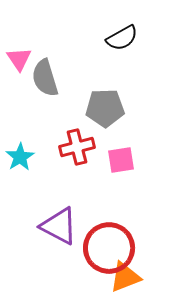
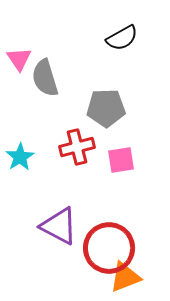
gray pentagon: moved 1 px right
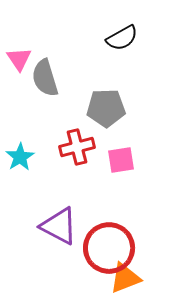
orange triangle: moved 1 px down
